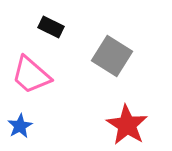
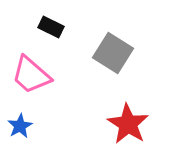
gray square: moved 1 px right, 3 px up
red star: moved 1 px right, 1 px up
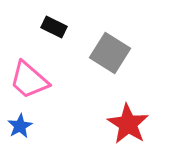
black rectangle: moved 3 px right
gray square: moved 3 px left
pink trapezoid: moved 2 px left, 5 px down
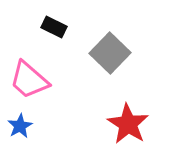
gray square: rotated 12 degrees clockwise
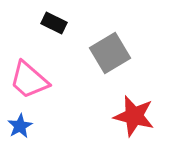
black rectangle: moved 4 px up
gray square: rotated 15 degrees clockwise
red star: moved 6 px right, 8 px up; rotated 18 degrees counterclockwise
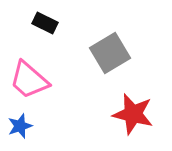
black rectangle: moved 9 px left
red star: moved 1 px left, 2 px up
blue star: rotated 10 degrees clockwise
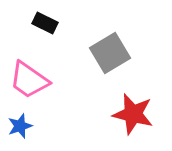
pink trapezoid: rotated 6 degrees counterclockwise
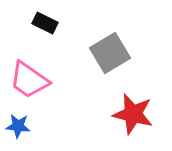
blue star: moved 2 px left; rotated 25 degrees clockwise
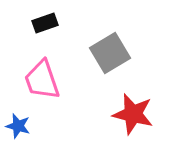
black rectangle: rotated 45 degrees counterclockwise
pink trapezoid: moved 13 px right; rotated 36 degrees clockwise
blue star: rotated 10 degrees clockwise
